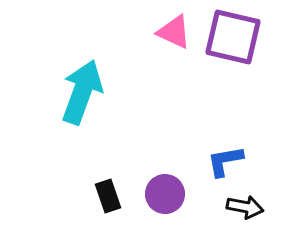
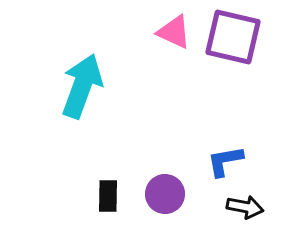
cyan arrow: moved 6 px up
black rectangle: rotated 20 degrees clockwise
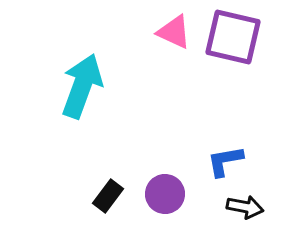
black rectangle: rotated 36 degrees clockwise
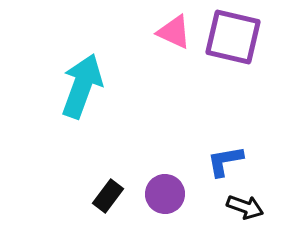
black arrow: rotated 9 degrees clockwise
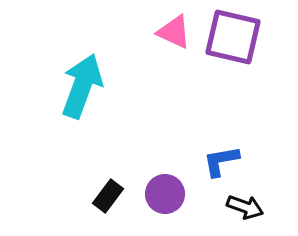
blue L-shape: moved 4 px left
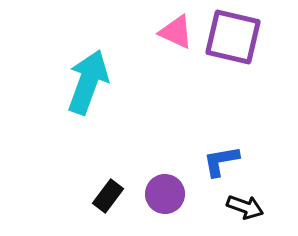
pink triangle: moved 2 px right
cyan arrow: moved 6 px right, 4 px up
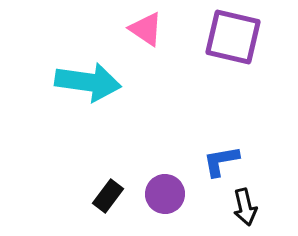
pink triangle: moved 30 px left, 3 px up; rotated 9 degrees clockwise
cyan arrow: rotated 78 degrees clockwise
black arrow: rotated 57 degrees clockwise
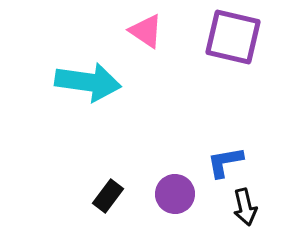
pink triangle: moved 2 px down
blue L-shape: moved 4 px right, 1 px down
purple circle: moved 10 px right
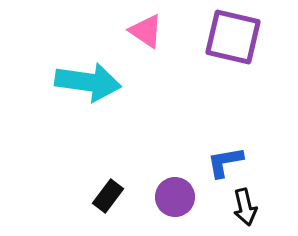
purple circle: moved 3 px down
